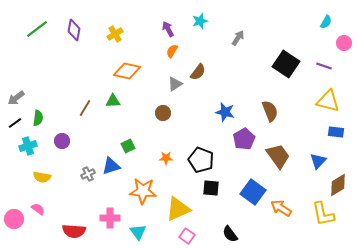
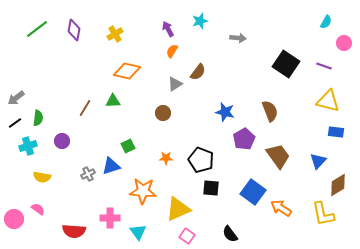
gray arrow at (238, 38): rotated 63 degrees clockwise
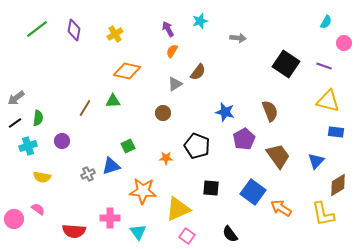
black pentagon at (201, 160): moved 4 px left, 14 px up
blue triangle at (318, 161): moved 2 px left
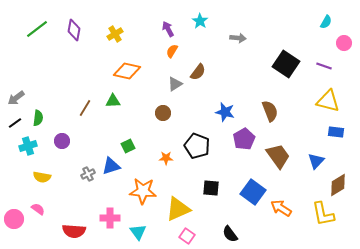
cyan star at (200, 21): rotated 21 degrees counterclockwise
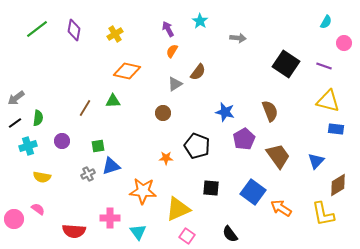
blue rectangle at (336, 132): moved 3 px up
green square at (128, 146): moved 30 px left; rotated 16 degrees clockwise
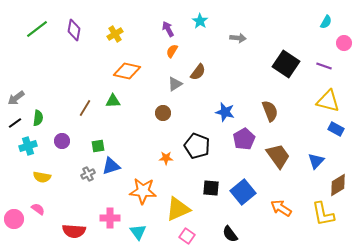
blue rectangle at (336, 129): rotated 21 degrees clockwise
blue square at (253, 192): moved 10 px left; rotated 15 degrees clockwise
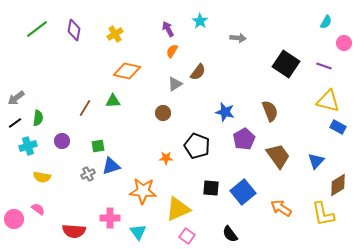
blue rectangle at (336, 129): moved 2 px right, 2 px up
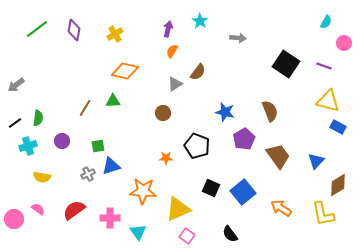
purple arrow at (168, 29): rotated 42 degrees clockwise
orange diamond at (127, 71): moved 2 px left
gray arrow at (16, 98): moved 13 px up
black square at (211, 188): rotated 18 degrees clockwise
red semicircle at (74, 231): moved 21 px up; rotated 140 degrees clockwise
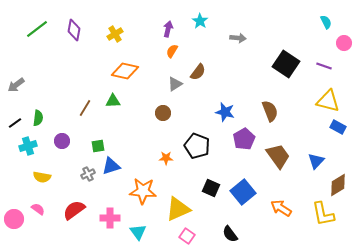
cyan semicircle at (326, 22): rotated 56 degrees counterclockwise
